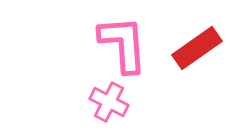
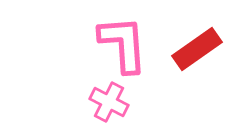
red rectangle: moved 1 px down
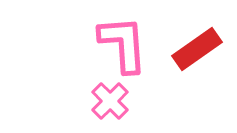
pink cross: moved 1 px right, 1 px up; rotated 18 degrees clockwise
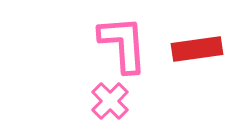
red rectangle: rotated 27 degrees clockwise
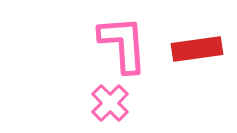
pink cross: moved 2 px down
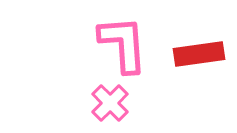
red rectangle: moved 2 px right, 5 px down
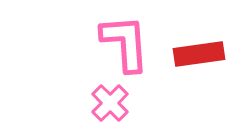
pink L-shape: moved 2 px right, 1 px up
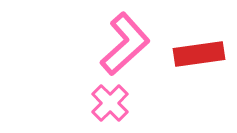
pink L-shape: moved 1 px down; rotated 52 degrees clockwise
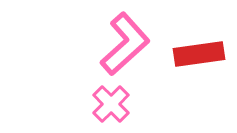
pink cross: moved 1 px right, 1 px down
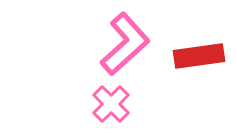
red rectangle: moved 2 px down
